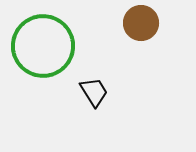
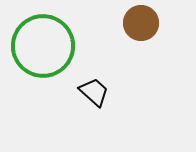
black trapezoid: rotated 16 degrees counterclockwise
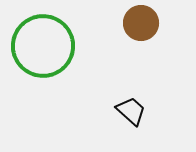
black trapezoid: moved 37 px right, 19 px down
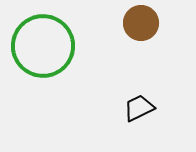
black trapezoid: moved 8 px right, 3 px up; rotated 68 degrees counterclockwise
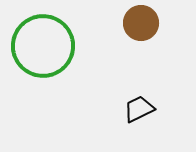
black trapezoid: moved 1 px down
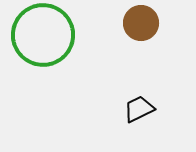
green circle: moved 11 px up
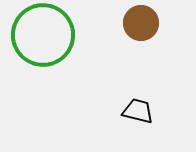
black trapezoid: moved 1 px left, 2 px down; rotated 40 degrees clockwise
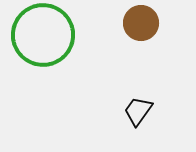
black trapezoid: rotated 68 degrees counterclockwise
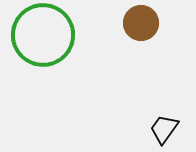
black trapezoid: moved 26 px right, 18 px down
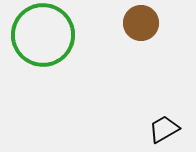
black trapezoid: rotated 24 degrees clockwise
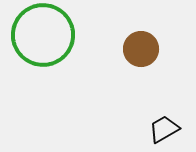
brown circle: moved 26 px down
